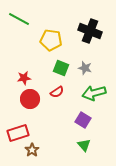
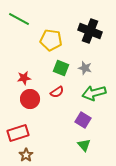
brown star: moved 6 px left, 5 px down
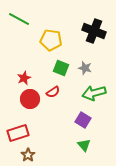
black cross: moved 4 px right
red star: rotated 16 degrees counterclockwise
red semicircle: moved 4 px left
brown star: moved 2 px right
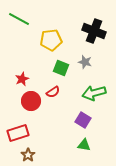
yellow pentagon: rotated 15 degrees counterclockwise
gray star: moved 6 px up
red star: moved 2 px left, 1 px down
red circle: moved 1 px right, 2 px down
green triangle: rotated 40 degrees counterclockwise
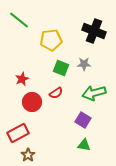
green line: moved 1 px down; rotated 10 degrees clockwise
gray star: moved 1 px left, 2 px down; rotated 16 degrees counterclockwise
red semicircle: moved 3 px right, 1 px down
red circle: moved 1 px right, 1 px down
red rectangle: rotated 10 degrees counterclockwise
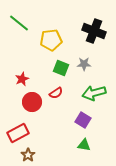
green line: moved 3 px down
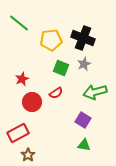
black cross: moved 11 px left, 7 px down
gray star: rotated 24 degrees counterclockwise
green arrow: moved 1 px right, 1 px up
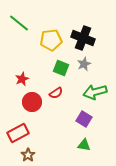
purple square: moved 1 px right, 1 px up
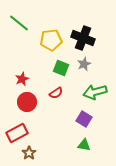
red circle: moved 5 px left
red rectangle: moved 1 px left
brown star: moved 1 px right, 2 px up
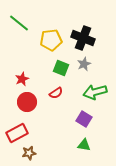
brown star: rotated 24 degrees clockwise
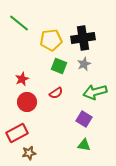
black cross: rotated 30 degrees counterclockwise
green square: moved 2 px left, 2 px up
